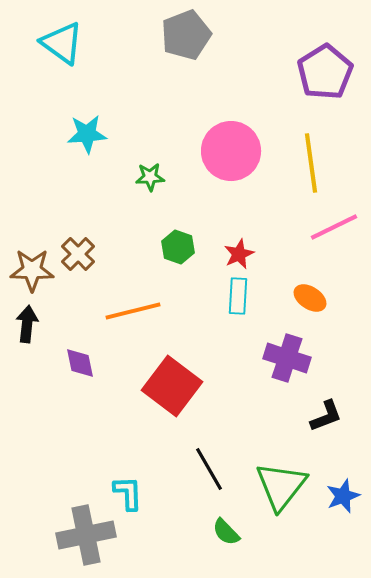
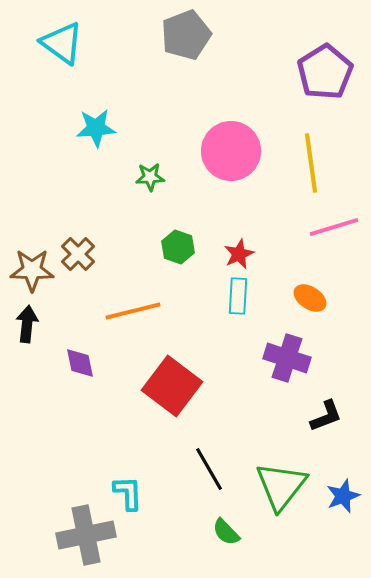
cyan star: moved 9 px right, 6 px up
pink line: rotated 9 degrees clockwise
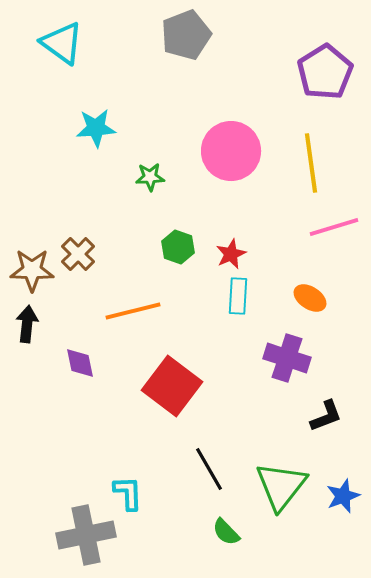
red star: moved 8 px left
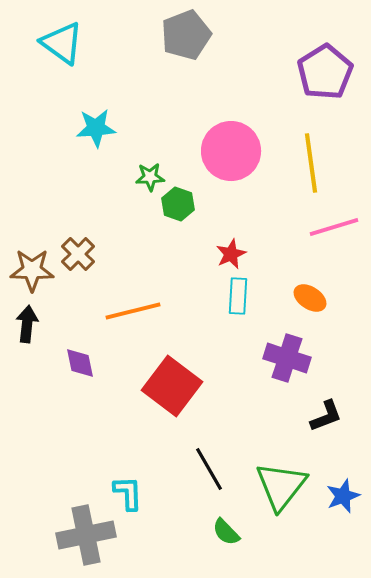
green hexagon: moved 43 px up
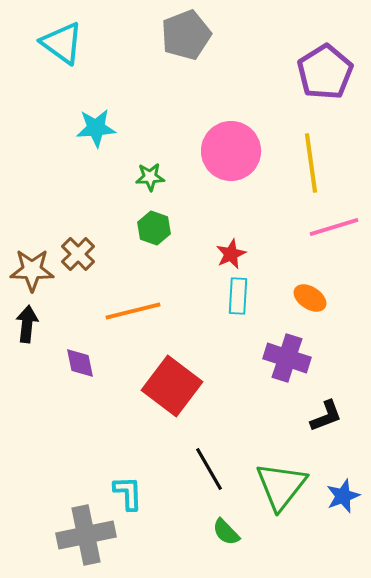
green hexagon: moved 24 px left, 24 px down
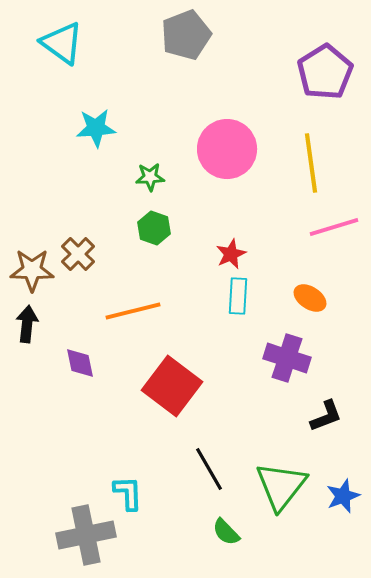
pink circle: moved 4 px left, 2 px up
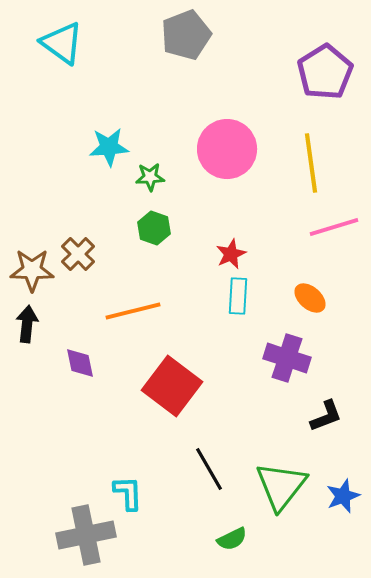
cyan star: moved 13 px right, 19 px down
orange ellipse: rotated 8 degrees clockwise
green semicircle: moved 6 px right, 7 px down; rotated 72 degrees counterclockwise
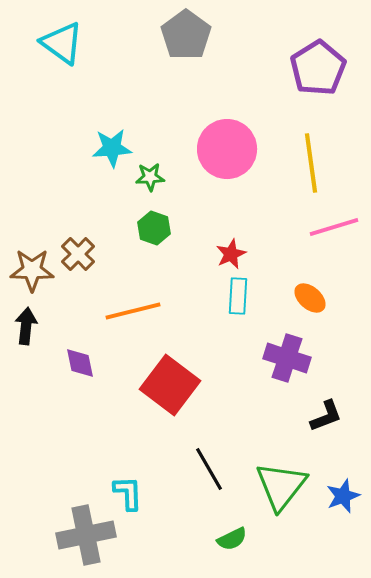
gray pentagon: rotated 15 degrees counterclockwise
purple pentagon: moved 7 px left, 4 px up
cyan star: moved 3 px right, 1 px down
black arrow: moved 1 px left, 2 px down
red square: moved 2 px left, 1 px up
